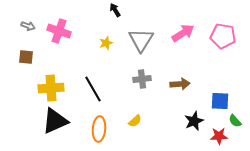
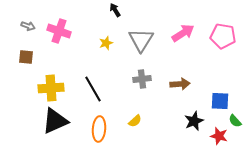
red star: rotated 18 degrees clockwise
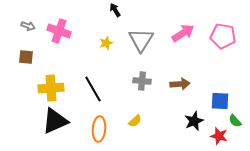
gray cross: moved 2 px down; rotated 12 degrees clockwise
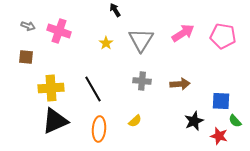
yellow star: rotated 16 degrees counterclockwise
blue square: moved 1 px right
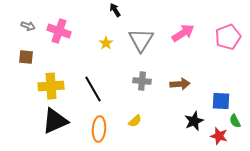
pink pentagon: moved 5 px right, 1 px down; rotated 30 degrees counterclockwise
yellow cross: moved 2 px up
green semicircle: rotated 16 degrees clockwise
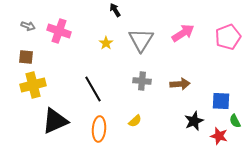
yellow cross: moved 18 px left, 1 px up; rotated 10 degrees counterclockwise
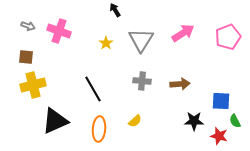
black star: rotated 24 degrees clockwise
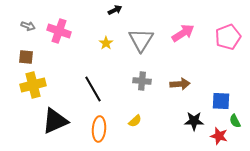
black arrow: rotated 96 degrees clockwise
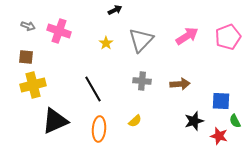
pink arrow: moved 4 px right, 3 px down
gray triangle: rotated 12 degrees clockwise
black star: rotated 18 degrees counterclockwise
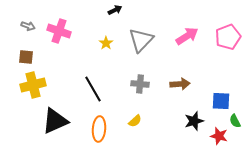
gray cross: moved 2 px left, 3 px down
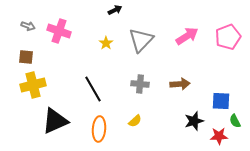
red star: rotated 18 degrees counterclockwise
